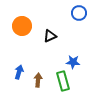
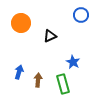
blue circle: moved 2 px right, 2 px down
orange circle: moved 1 px left, 3 px up
blue star: rotated 24 degrees clockwise
green rectangle: moved 3 px down
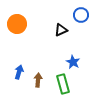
orange circle: moved 4 px left, 1 px down
black triangle: moved 11 px right, 6 px up
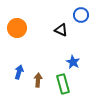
orange circle: moved 4 px down
black triangle: rotated 48 degrees clockwise
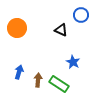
green rectangle: moved 4 px left; rotated 42 degrees counterclockwise
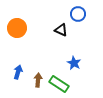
blue circle: moved 3 px left, 1 px up
blue star: moved 1 px right, 1 px down
blue arrow: moved 1 px left
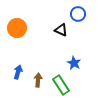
green rectangle: moved 2 px right, 1 px down; rotated 24 degrees clockwise
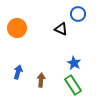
black triangle: moved 1 px up
brown arrow: moved 3 px right
green rectangle: moved 12 px right
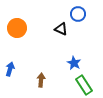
blue arrow: moved 8 px left, 3 px up
green rectangle: moved 11 px right
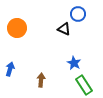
black triangle: moved 3 px right
